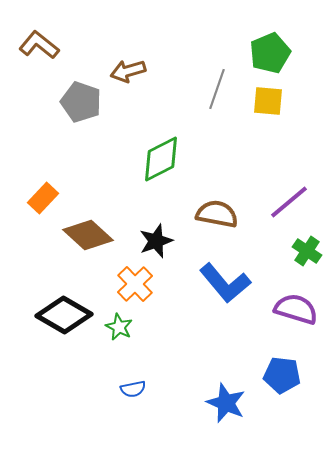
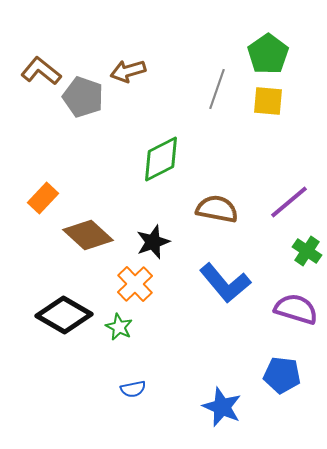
brown L-shape: moved 2 px right, 26 px down
green pentagon: moved 2 px left, 1 px down; rotated 12 degrees counterclockwise
gray pentagon: moved 2 px right, 5 px up
brown semicircle: moved 5 px up
black star: moved 3 px left, 1 px down
blue star: moved 4 px left, 4 px down
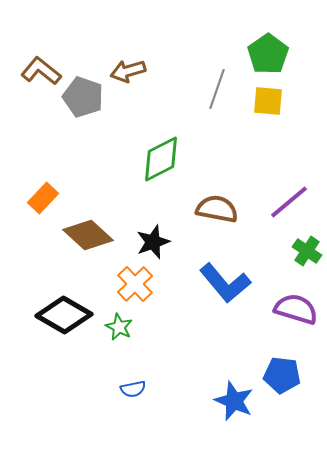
blue star: moved 12 px right, 6 px up
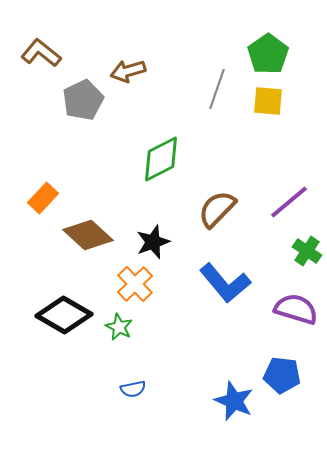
brown L-shape: moved 18 px up
gray pentagon: moved 3 px down; rotated 27 degrees clockwise
brown semicircle: rotated 57 degrees counterclockwise
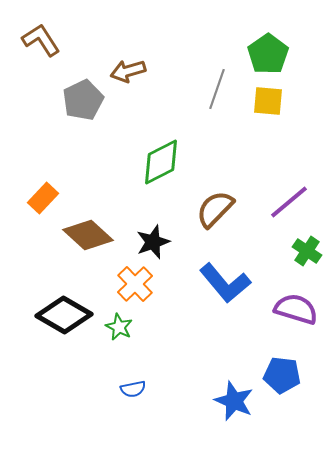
brown L-shape: moved 13 px up; rotated 18 degrees clockwise
green diamond: moved 3 px down
brown semicircle: moved 2 px left
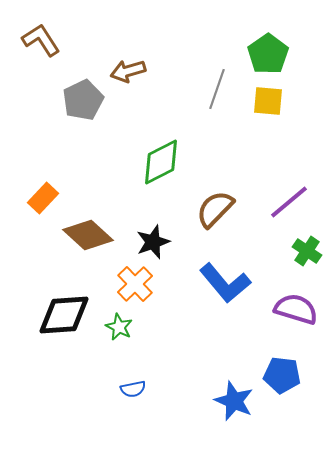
black diamond: rotated 34 degrees counterclockwise
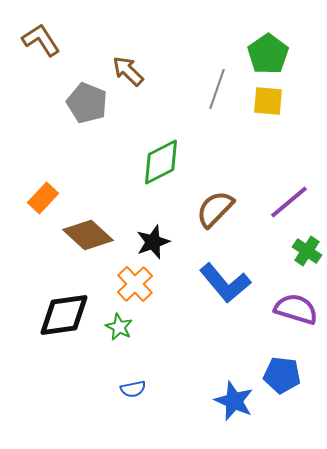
brown arrow: rotated 60 degrees clockwise
gray pentagon: moved 4 px right, 3 px down; rotated 24 degrees counterclockwise
black diamond: rotated 4 degrees counterclockwise
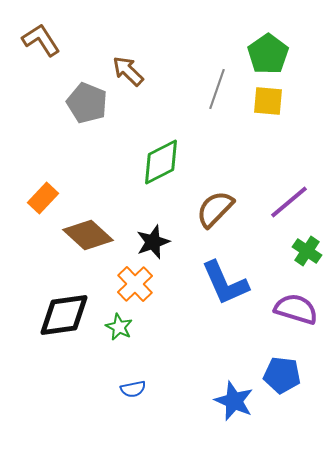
blue L-shape: rotated 16 degrees clockwise
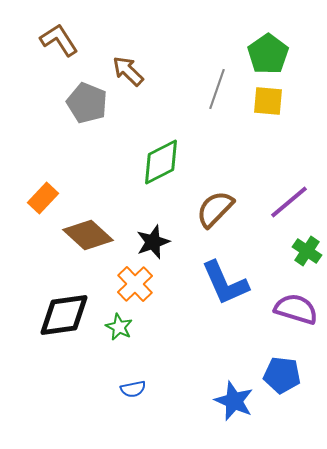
brown L-shape: moved 18 px right
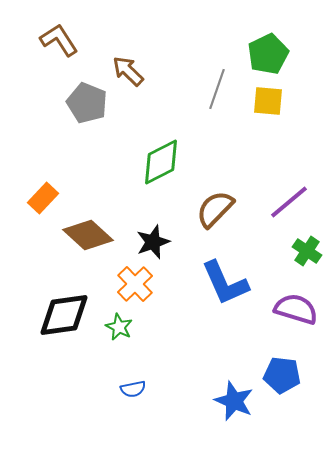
green pentagon: rotated 9 degrees clockwise
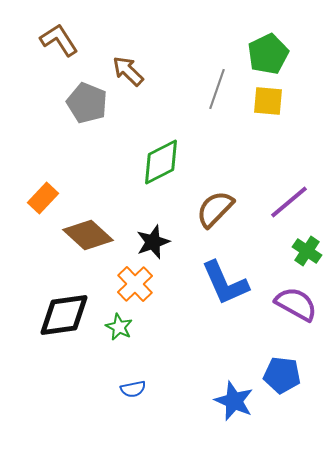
purple semicircle: moved 5 px up; rotated 12 degrees clockwise
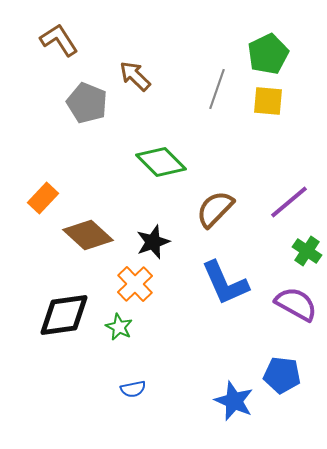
brown arrow: moved 7 px right, 5 px down
green diamond: rotated 72 degrees clockwise
